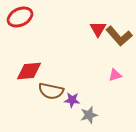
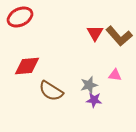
red triangle: moved 3 px left, 4 px down
red diamond: moved 2 px left, 5 px up
pink triangle: rotated 24 degrees clockwise
brown semicircle: rotated 20 degrees clockwise
purple star: moved 22 px right
gray star: moved 30 px up
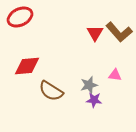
brown L-shape: moved 4 px up
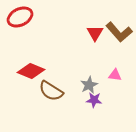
red diamond: moved 4 px right, 5 px down; rotated 28 degrees clockwise
gray star: rotated 12 degrees counterclockwise
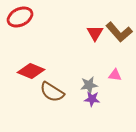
gray star: rotated 18 degrees clockwise
brown semicircle: moved 1 px right, 1 px down
purple star: moved 2 px left, 1 px up
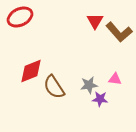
red triangle: moved 12 px up
red diamond: rotated 44 degrees counterclockwise
pink triangle: moved 4 px down
brown semicircle: moved 2 px right, 5 px up; rotated 25 degrees clockwise
purple star: moved 8 px right
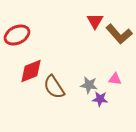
red ellipse: moved 3 px left, 18 px down
brown L-shape: moved 2 px down
gray star: rotated 18 degrees clockwise
